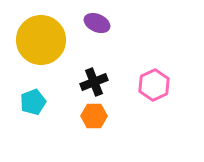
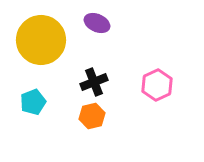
pink hexagon: moved 3 px right
orange hexagon: moved 2 px left; rotated 15 degrees counterclockwise
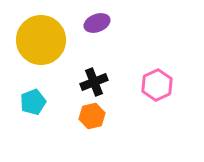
purple ellipse: rotated 45 degrees counterclockwise
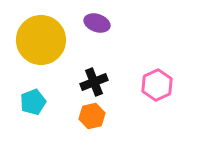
purple ellipse: rotated 40 degrees clockwise
